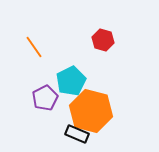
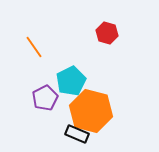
red hexagon: moved 4 px right, 7 px up
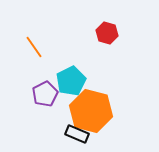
purple pentagon: moved 4 px up
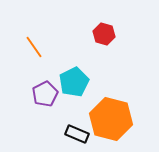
red hexagon: moved 3 px left, 1 px down
cyan pentagon: moved 3 px right, 1 px down
orange hexagon: moved 20 px right, 8 px down
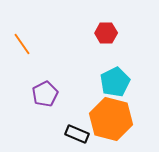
red hexagon: moved 2 px right, 1 px up; rotated 15 degrees counterclockwise
orange line: moved 12 px left, 3 px up
cyan pentagon: moved 41 px right
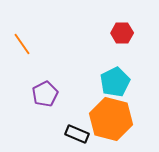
red hexagon: moved 16 px right
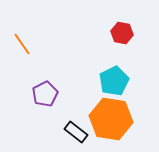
red hexagon: rotated 10 degrees clockwise
cyan pentagon: moved 1 px left, 1 px up
orange hexagon: rotated 6 degrees counterclockwise
black rectangle: moved 1 px left, 2 px up; rotated 15 degrees clockwise
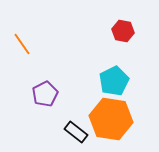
red hexagon: moved 1 px right, 2 px up
